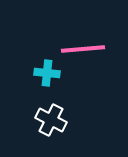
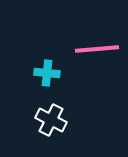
pink line: moved 14 px right
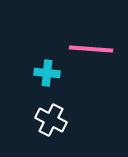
pink line: moved 6 px left; rotated 9 degrees clockwise
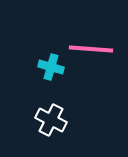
cyan cross: moved 4 px right, 6 px up; rotated 10 degrees clockwise
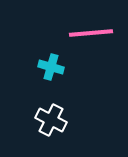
pink line: moved 16 px up; rotated 9 degrees counterclockwise
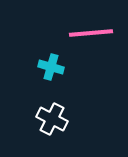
white cross: moved 1 px right, 1 px up
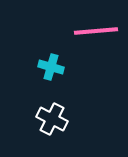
pink line: moved 5 px right, 2 px up
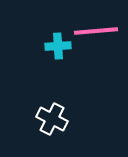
cyan cross: moved 7 px right, 21 px up; rotated 20 degrees counterclockwise
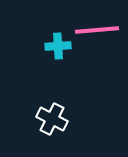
pink line: moved 1 px right, 1 px up
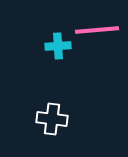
white cross: rotated 20 degrees counterclockwise
